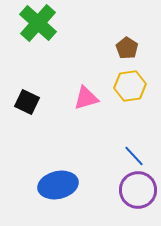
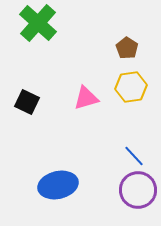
yellow hexagon: moved 1 px right, 1 px down
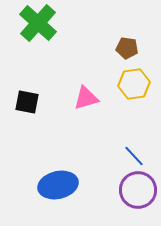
brown pentagon: rotated 25 degrees counterclockwise
yellow hexagon: moved 3 px right, 3 px up
black square: rotated 15 degrees counterclockwise
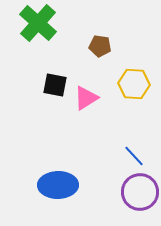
brown pentagon: moved 27 px left, 2 px up
yellow hexagon: rotated 12 degrees clockwise
pink triangle: rotated 16 degrees counterclockwise
black square: moved 28 px right, 17 px up
blue ellipse: rotated 12 degrees clockwise
purple circle: moved 2 px right, 2 px down
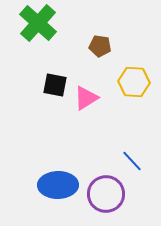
yellow hexagon: moved 2 px up
blue line: moved 2 px left, 5 px down
purple circle: moved 34 px left, 2 px down
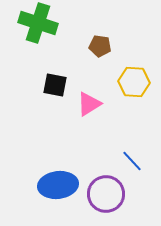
green cross: rotated 24 degrees counterclockwise
pink triangle: moved 3 px right, 6 px down
blue ellipse: rotated 6 degrees counterclockwise
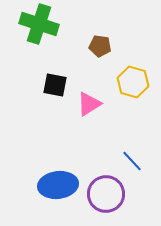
green cross: moved 1 px right, 1 px down
yellow hexagon: moved 1 px left; rotated 12 degrees clockwise
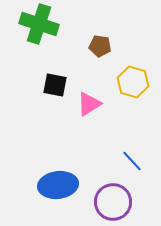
purple circle: moved 7 px right, 8 px down
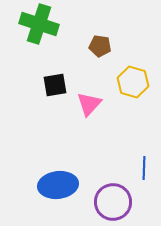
black square: rotated 20 degrees counterclockwise
pink triangle: rotated 16 degrees counterclockwise
blue line: moved 12 px right, 7 px down; rotated 45 degrees clockwise
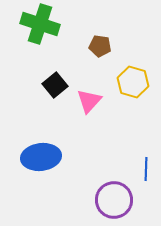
green cross: moved 1 px right
black square: rotated 30 degrees counterclockwise
pink triangle: moved 3 px up
blue line: moved 2 px right, 1 px down
blue ellipse: moved 17 px left, 28 px up
purple circle: moved 1 px right, 2 px up
